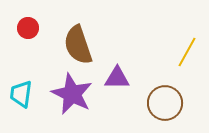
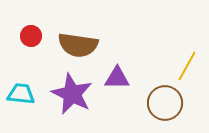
red circle: moved 3 px right, 8 px down
brown semicircle: rotated 63 degrees counterclockwise
yellow line: moved 14 px down
cyan trapezoid: rotated 88 degrees clockwise
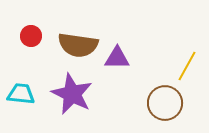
purple triangle: moved 20 px up
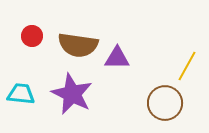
red circle: moved 1 px right
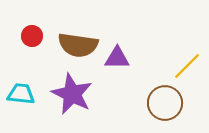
yellow line: rotated 16 degrees clockwise
